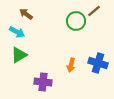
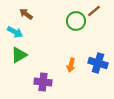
cyan arrow: moved 2 px left
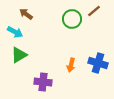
green circle: moved 4 px left, 2 px up
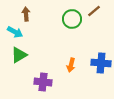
brown arrow: rotated 48 degrees clockwise
blue cross: moved 3 px right; rotated 12 degrees counterclockwise
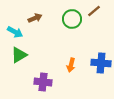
brown arrow: moved 9 px right, 4 px down; rotated 72 degrees clockwise
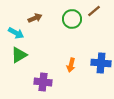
cyan arrow: moved 1 px right, 1 px down
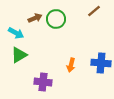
green circle: moved 16 px left
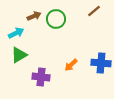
brown arrow: moved 1 px left, 2 px up
cyan arrow: rotated 56 degrees counterclockwise
orange arrow: rotated 32 degrees clockwise
purple cross: moved 2 px left, 5 px up
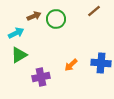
purple cross: rotated 18 degrees counterclockwise
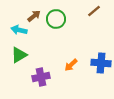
brown arrow: rotated 16 degrees counterclockwise
cyan arrow: moved 3 px right, 3 px up; rotated 140 degrees counterclockwise
